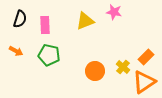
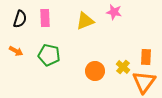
pink rectangle: moved 7 px up
orange rectangle: rotated 42 degrees counterclockwise
orange triangle: rotated 20 degrees counterclockwise
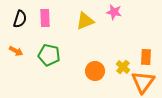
orange triangle: moved 1 px left
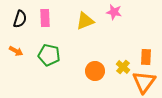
orange triangle: moved 1 px right
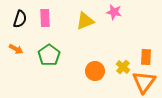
orange arrow: moved 2 px up
green pentagon: rotated 25 degrees clockwise
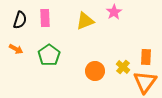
pink star: rotated 28 degrees clockwise
black semicircle: moved 1 px down
orange triangle: moved 1 px right
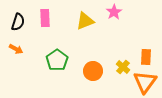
black semicircle: moved 2 px left, 2 px down
green pentagon: moved 8 px right, 5 px down
orange circle: moved 2 px left
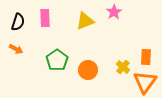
orange circle: moved 5 px left, 1 px up
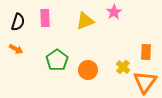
orange rectangle: moved 5 px up
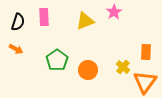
pink rectangle: moved 1 px left, 1 px up
